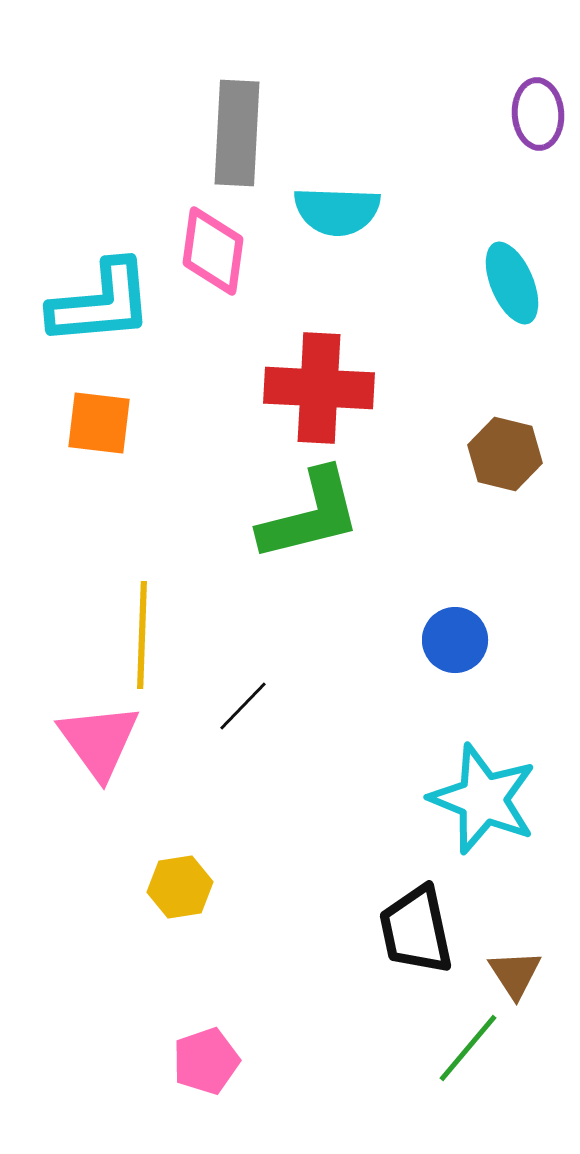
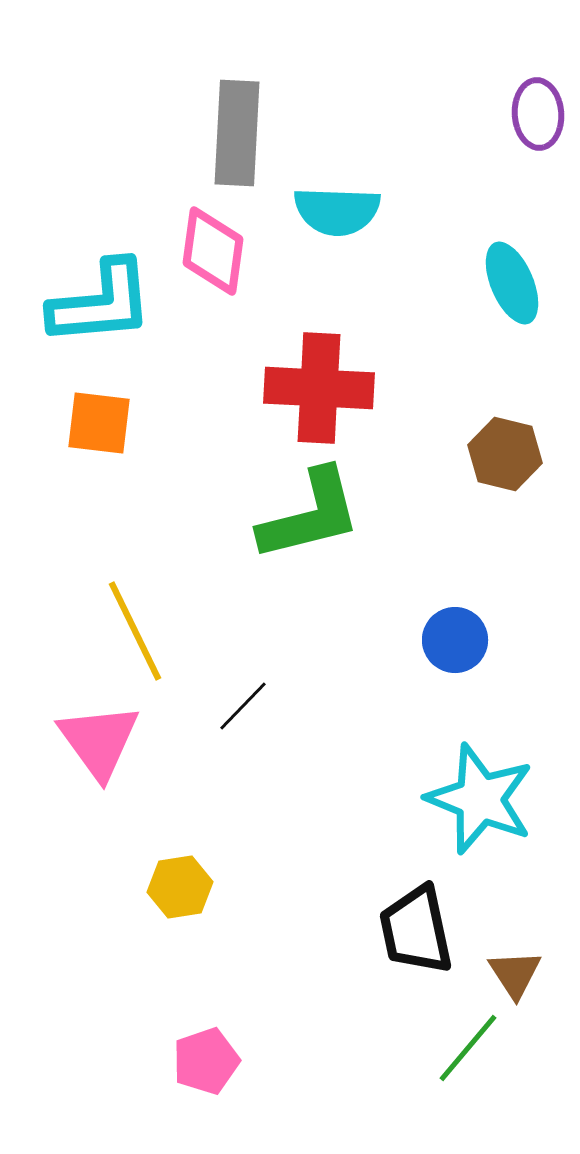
yellow line: moved 7 px left, 4 px up; rotated 28 degrees counterclockwise
cyan star: moved 3 px left
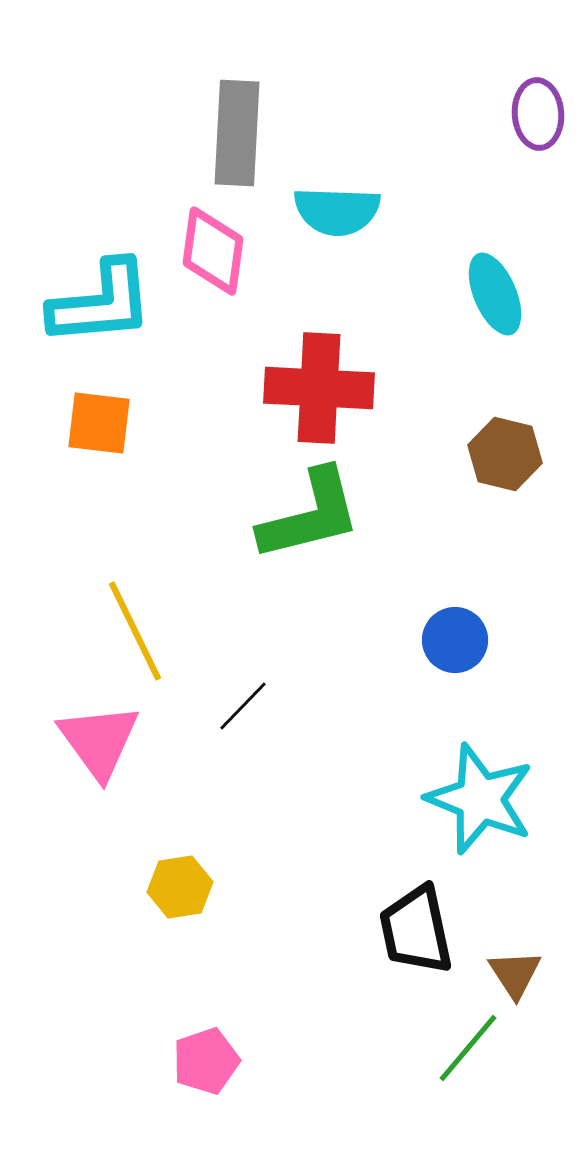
cyan ellipse: moved 17 px left, 11 px down
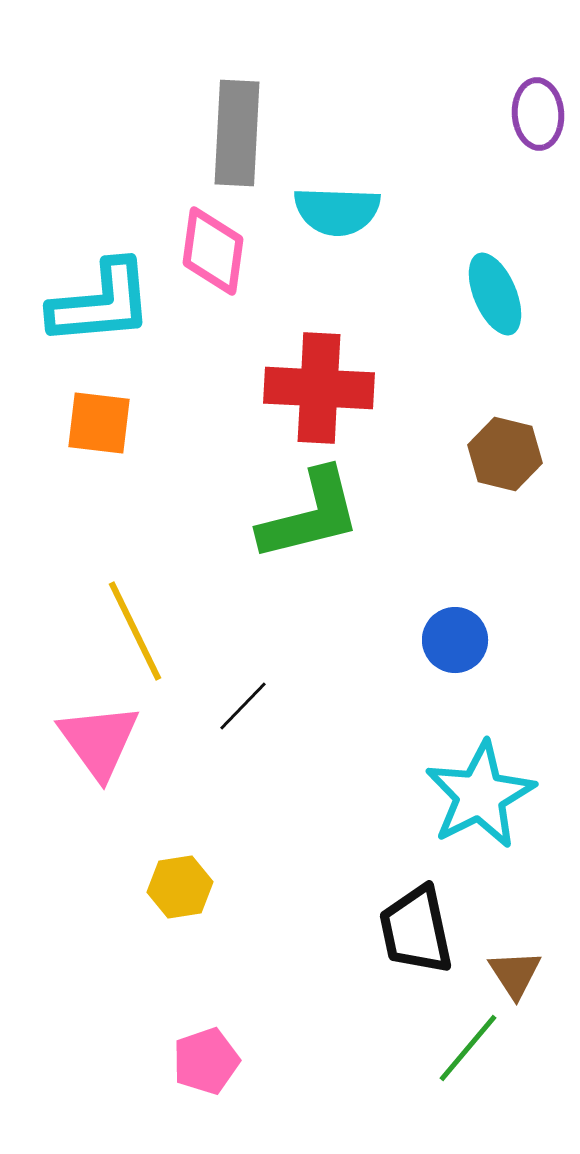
cyan star: moved 4 px up; rotated 23 degrees clockwise
